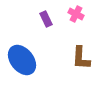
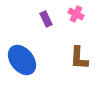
brown L-shape: moved 2 px left
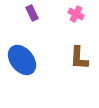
purple rectangle: moved 14 px left, 6 px up
